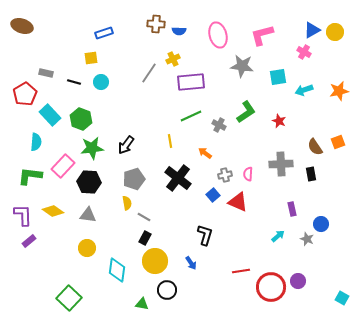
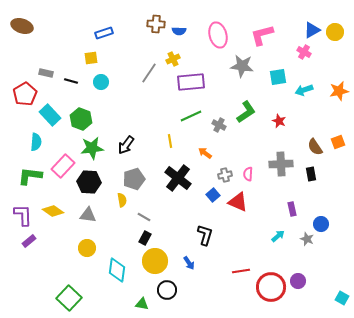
black line at (74, 82): moved 3 px left, 1 px up
yellow semicircle at (127, 203): moved 5 px left, 3 px up
blue arrow at (191, 263): moved 2 px left
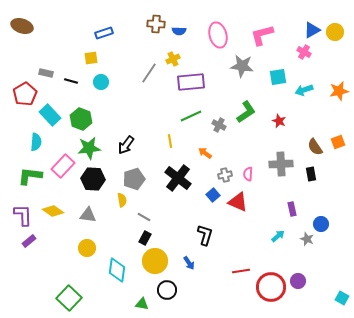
green star at (92, 148): moved 3 px left
black hexagon at (89, 182): moved 4 px right, 3 px up
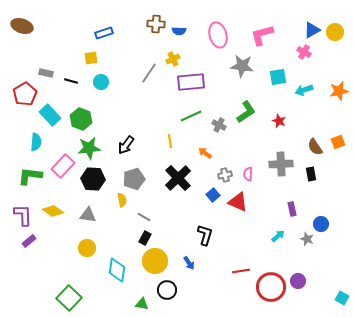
black cross at (178, 178): rotated 8 degrees clockwise
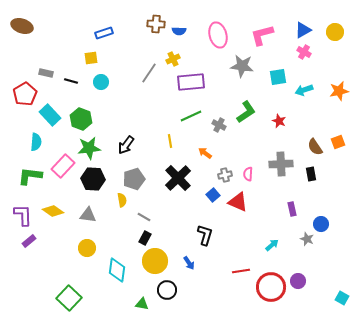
blue triangle at (312, 30): moved 9 px left
cyan arrow at (278, 236): moved 6 px left, 9 px down
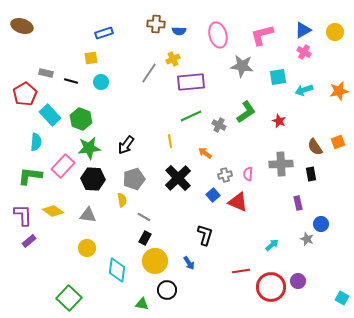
purple rectangle at (292, 209): moved 6 px right, 6 px up
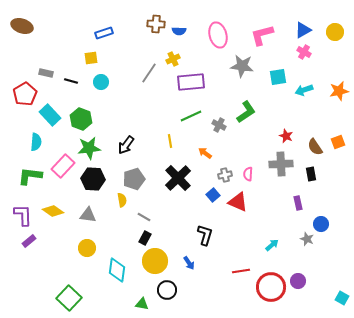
red star at (279, 121): moved 7 px right, 15 px down
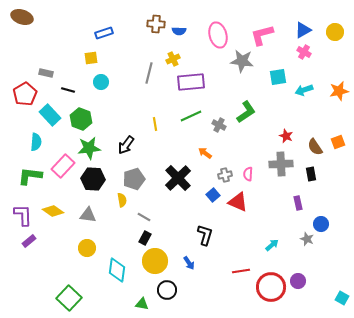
brown ellipse at (22, 26): moved 9 px up
gray star at (242, 66): moved 5 px up
gray line at (149, 73): rotated 20 degrees counterclockwise
black line at (71, 81): moved 3 px left, 9 px down
yellow line at (170, 141): moved 15 px left, 17 px up
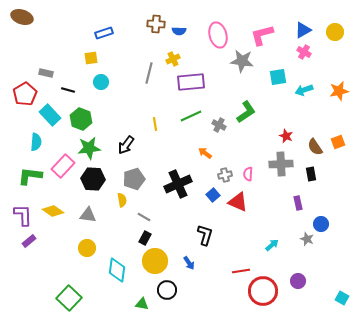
black cross at (178, 178): moved 6 px down; rotated 20 degrees clockwise
red circle at (271, 287): moved 8 px left, 4 px down
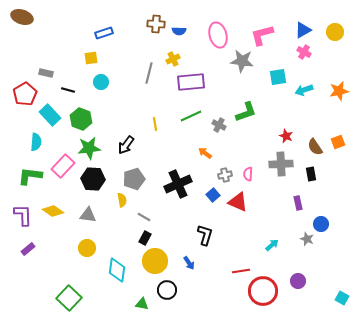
green L-shape at (246, 112): rotated 15 degrees clockwise
purple rectangle at (29, 241): moved 1 px left, 8 px down
